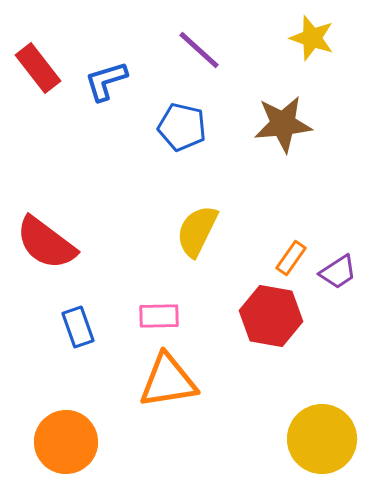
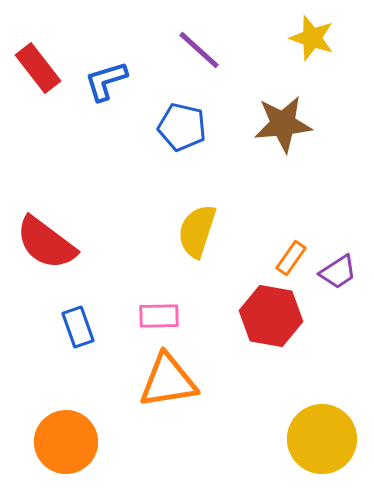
yellow semicircle: rotated 8 degrees counterclockwise
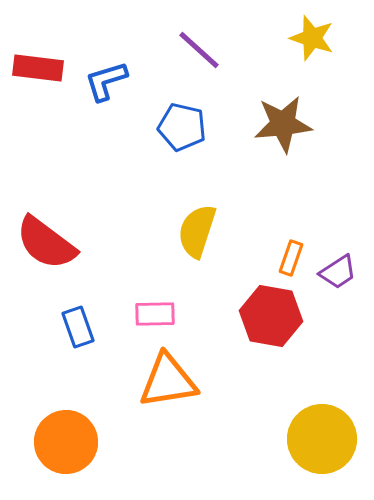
red rectangle: rotated 45 degrees counterclockwise
orange rectangle: rotated 16 degrees counterclockwise
pink rectangle: moved 4 px left, 2 px up
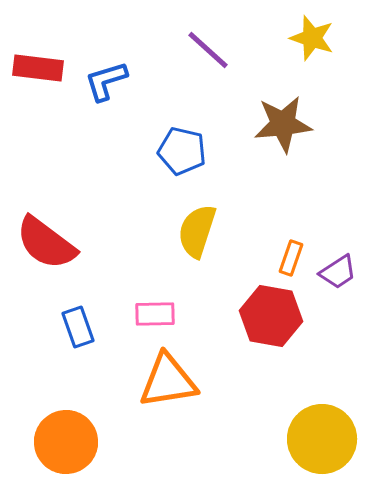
purple line: moved 9 px right
blue pentagon: moved 24 px down
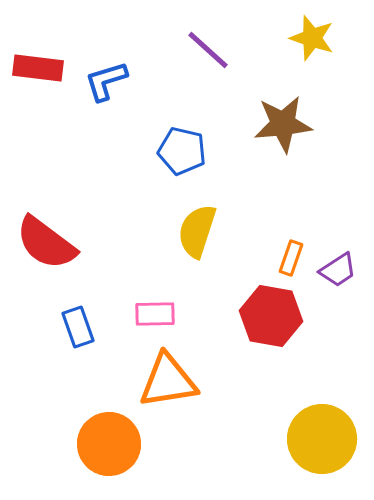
purple trapezoid: moved 2 px up
orange circle: moved 43 px right, 2 px down
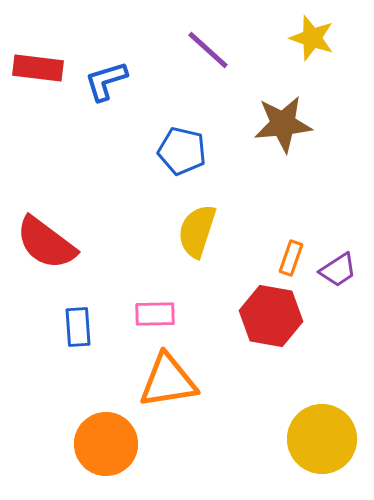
blue rectangle: rotated 15 degrees clockwise
orange circle: moved 3 px left
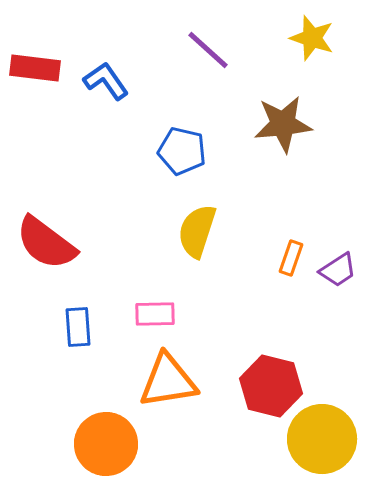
red rectangle: moved 3 px left
blue L-shape: rotated 72 degrees clockwise
red hexagon: moved 70 px down; rotated 4 degrees clockwise
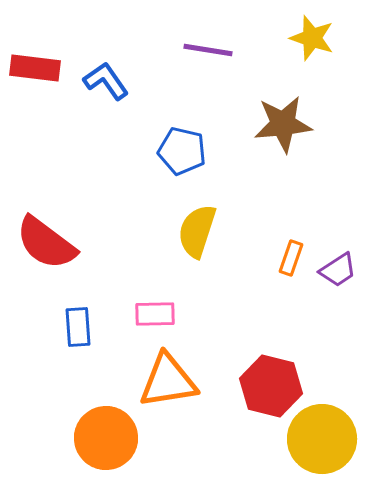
purple line: rotated 33 degrees counterclockwise
orange circle: moved 6 px up
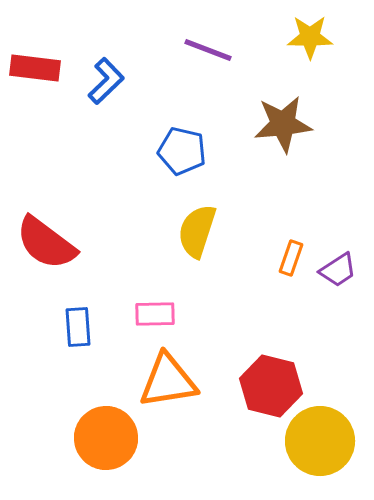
yellow star: moved 2 px left, 1 px up; rotated 18 degrees counterclockwise
purple line: rotated 12 degrees clockwise
blue L-shape: rotated 81 degrees clockwise
yellow circle: moved 2 px left, 2 px down
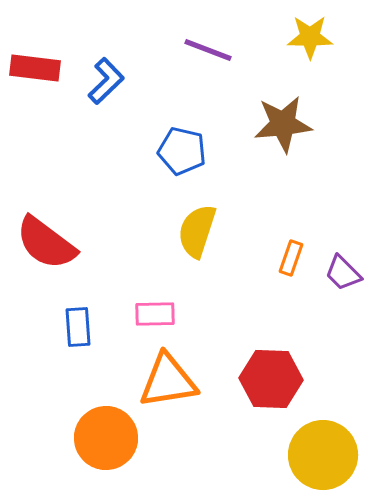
purple trapezoid: moved 5 px right, 3 px down; rotated 78 degrees clockwise
red hexagon: moved 7 px up; rotated 12 degrees counterclockwise
yellow circle: moved 3 px right, 14 px down
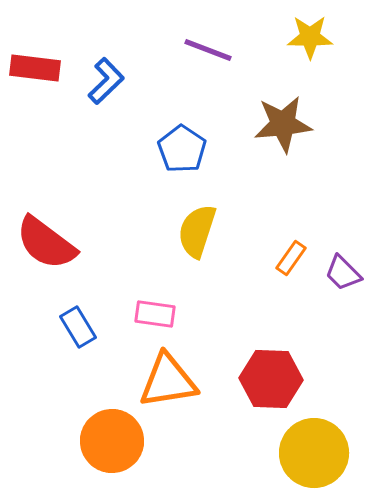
blue pentagon: moved 2 px up; rotated 21 degrees clockwise
orange rectangle: rotated 16 degrees clockwise
pink rectangle: rotated 9 degrees clockwise
blue rectangle: rotated 27 degrees counterclockwise
orange circle: moved 6 px right, 3 px down
yellow circle: moved 9 px left, 2 px up
